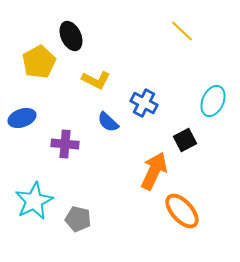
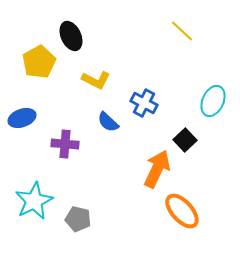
black square: rotated 15 degrees counterclockwise
orange arrow: moved 3 px right, 2 px up
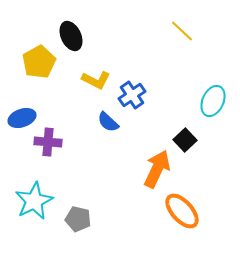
blue cross: moved 12 px left, 8 px up; rotated 28 degrees clockwise
purple cross: moved 17 px left, 2 px up
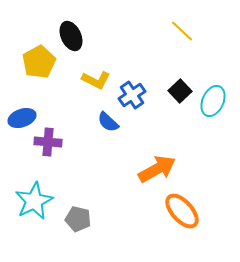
black square: moved 5 px left, 49 px up
orange arrow: rotated 36 degrees clockwise
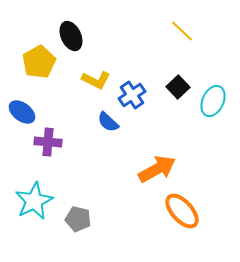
black square: moved 2 px left, 4 px up
blue ellipse: moved 6 px up; rotated 56 degrees clockwise
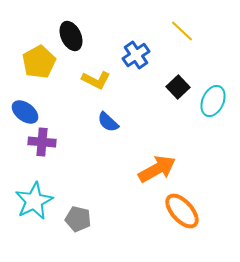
blue cross: moved 4 px right, 40 px up
blue ellipse: moved 3 px right
purple cross: moved 6 px left
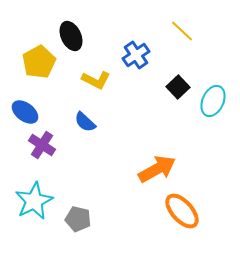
blue semicircle: moved 23 px left
purple cross: moved 3 px down; rotated 28 degrees clockwise
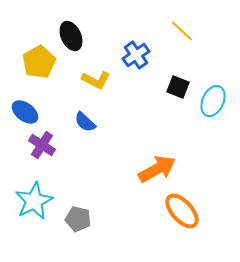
black square: rotated 25 degrees counterclockwise
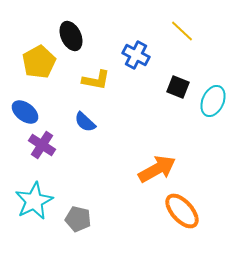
blue cross: rotated 28 degrees counterclockwise
yellow L-shape: rotated 16 degrees counterclockwise
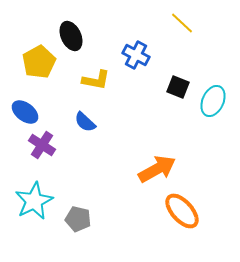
yellow line: moved 8 px up
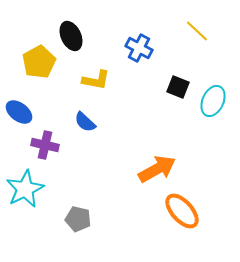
yellow line: moved 15 px right, 8 px down
blue cross: moved 3 px right, 7 px up
blue ellipse: moved 6 px left
purple cross: moved 3 px right; rotated 20 degrees counterclockwise
cyan star: moved 9 px left, 12 px up
